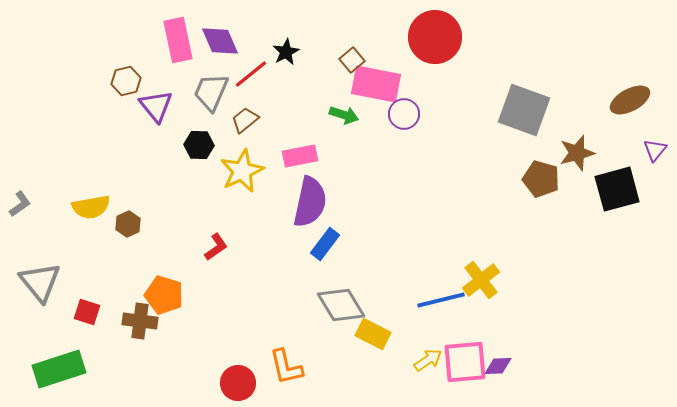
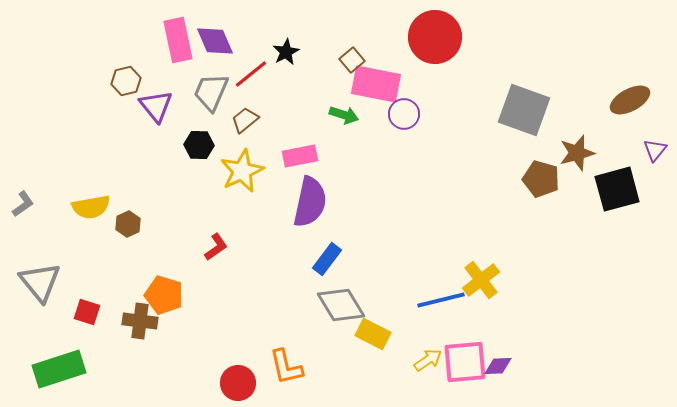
purple diamond at (220, 41): moved 5 px left
gray L-shape at (20, 204): moved 3 px right
blue rectangle at (325, 244): moved 2 px right, 15 px down
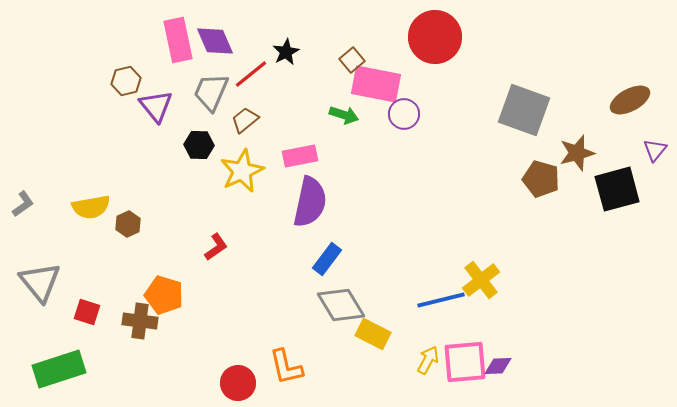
yellow arrow at (428, 360): rotated 28 degrees counterclockwise
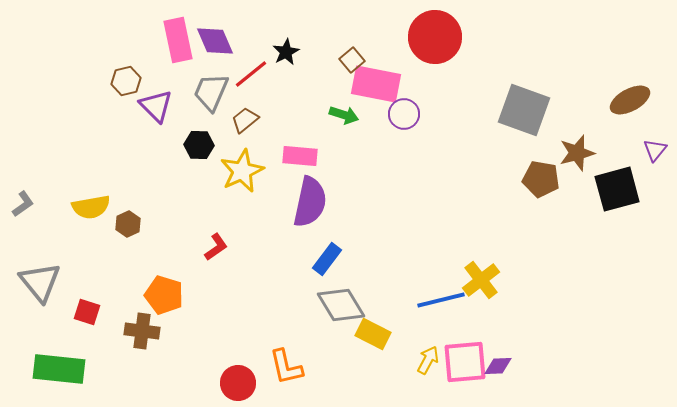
purple triangle at (156, 106): rotated 6 degrees counterclockwise
pink rectangle at (300, 156): rotated 16 degrees clockwise
brown pentagon at (541, 179): rotated 6 degrees counterclockwise
brown cross at (140, 321): moved 2 px right, 10 px down
green rectangle at (59, 369): rotated 24 degrees clockwise
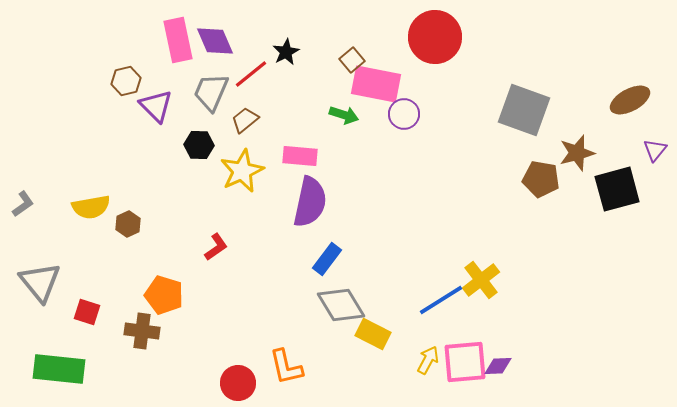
blue line at (441, 300): rotated 18 degrees counterclockwise
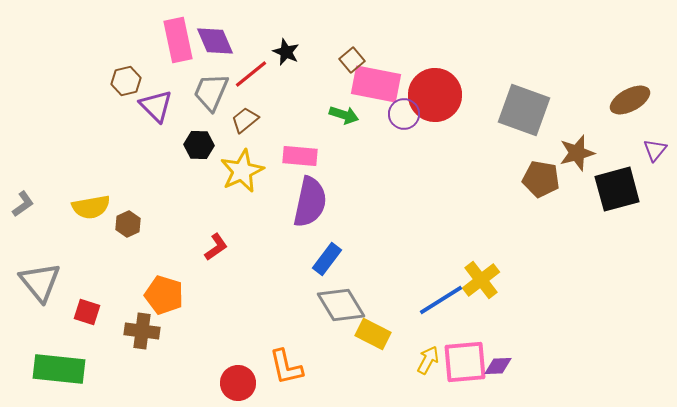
red circle at (435, 37): moved 58 px down
black star at (286, 52): rotated 20 degrees counterclockwise
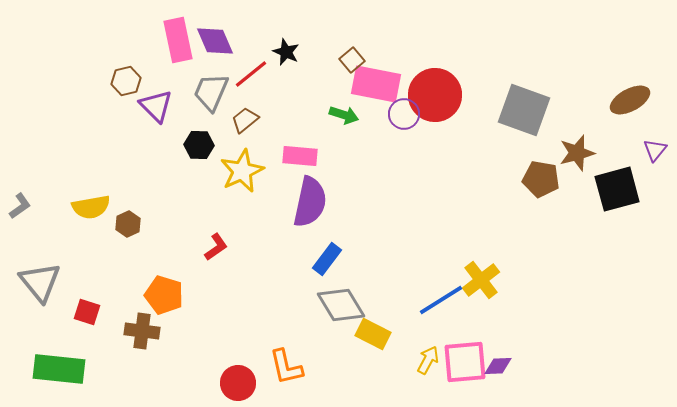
gray L-shape at (23, 204): moved 3 px left, 2 px down
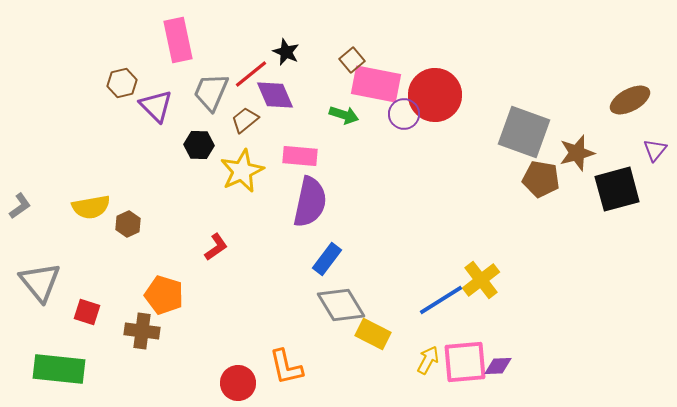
purple diamond at (215, 41): moved 60 px right, 54 px down
brown hexagon at (126, 81): moved 4 px left, 2 px down
gray square at (524, 110): moved 22 px down
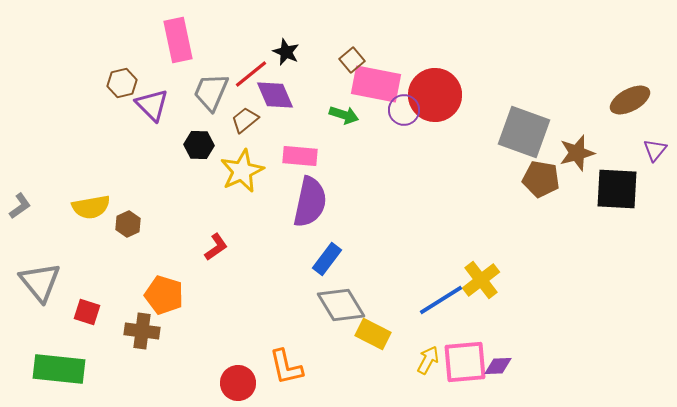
purple triangle at (156, 106): moved 4 px left, 1 px up
purple circle at (404, 114): moved 4 px up
black square at (617, 189): rotated 18 degrees clockwise
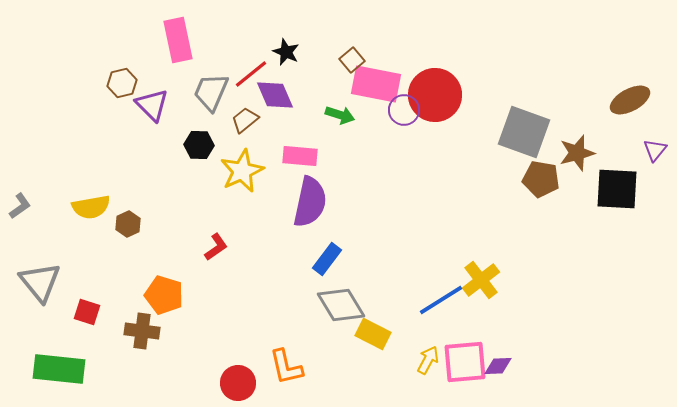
green arrow at (344, 115): moved 4 px left
